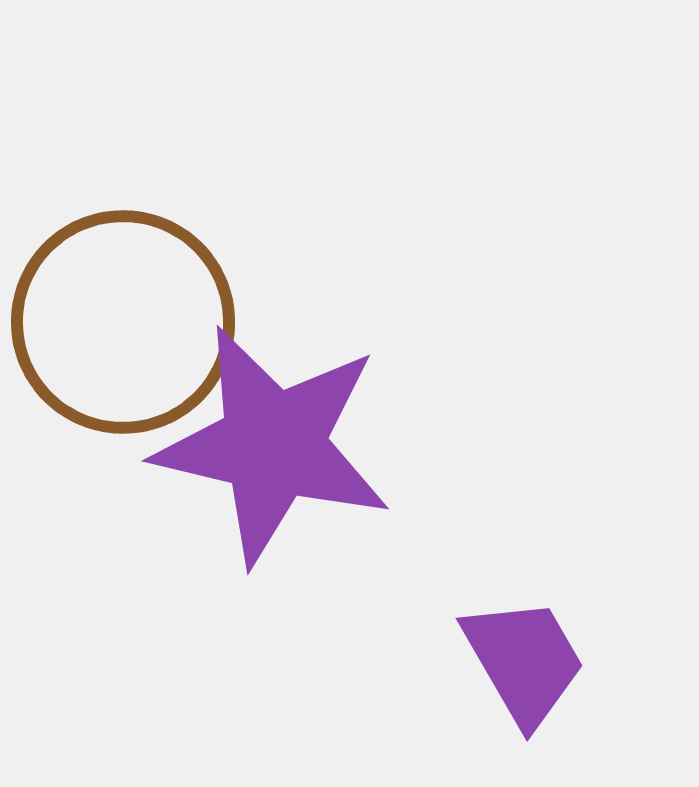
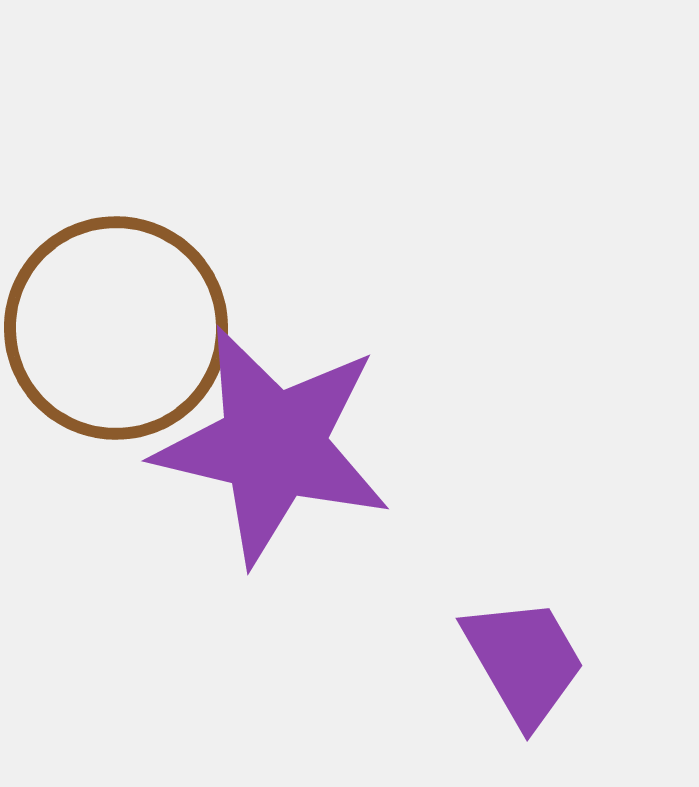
brown circle: moved 7 px left, 6 px down
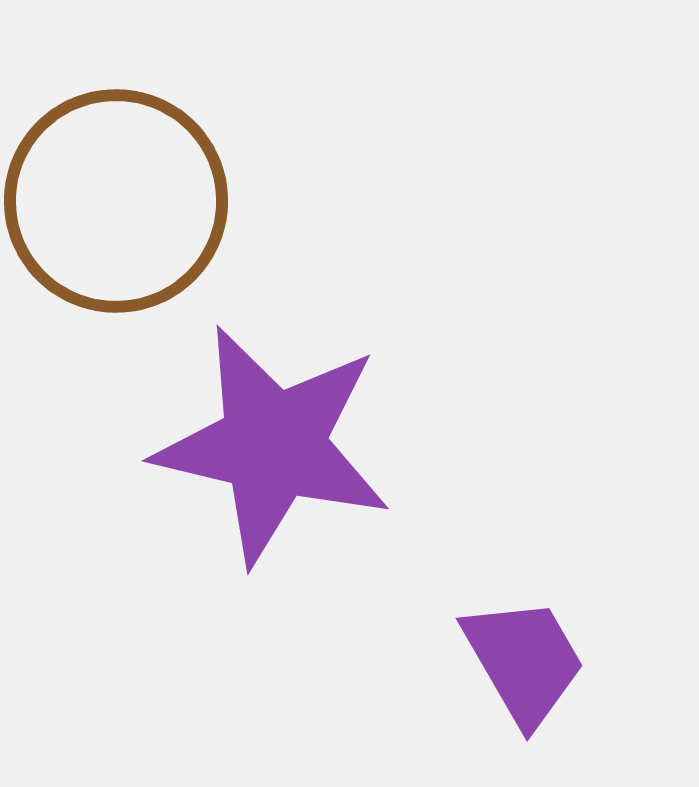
brown circle: moved 127 px up
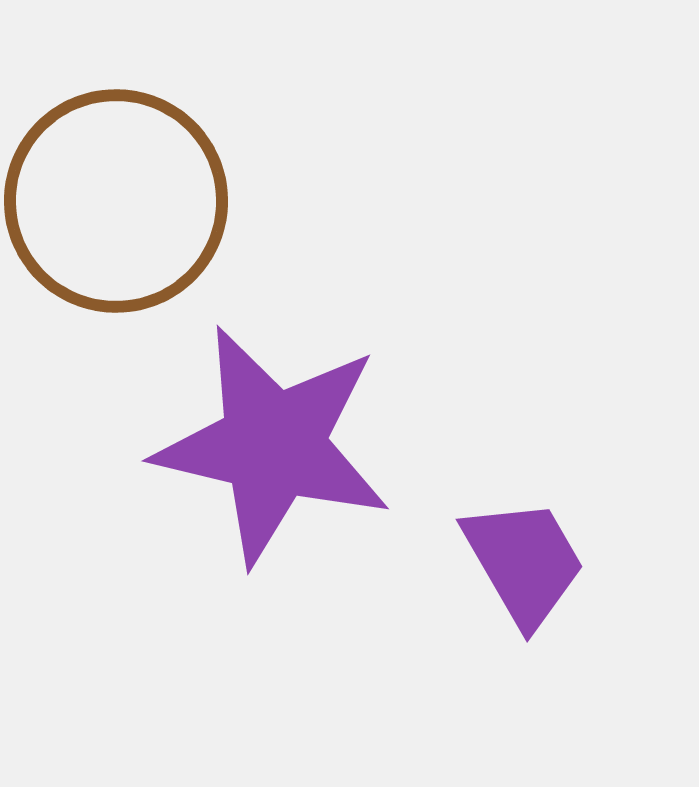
purple trapezoid: moved 99 px up
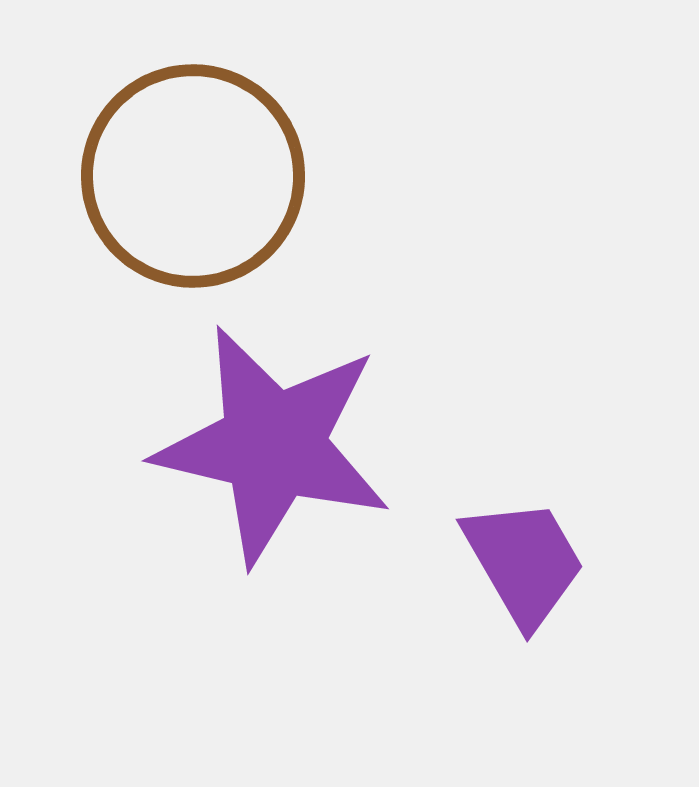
brown circle: moved 77 px right, 25 px up
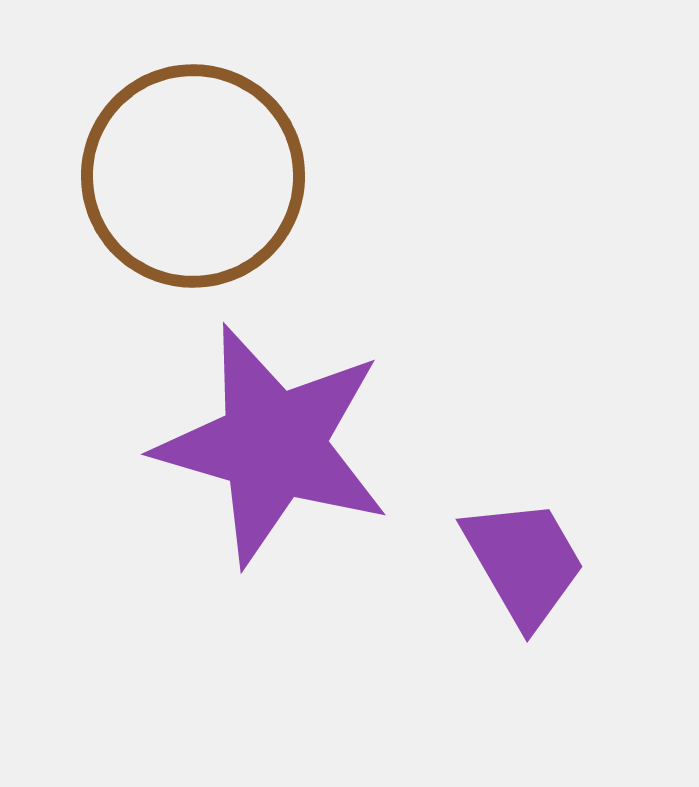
purple star: rotated 3 degrees clockwise
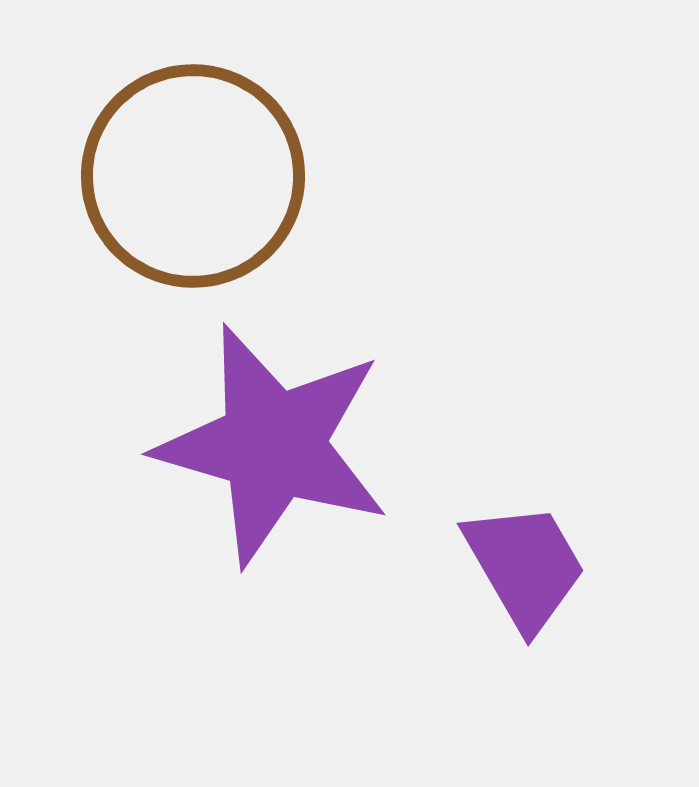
purple trapezoid: moved 1 px right, 4 px down
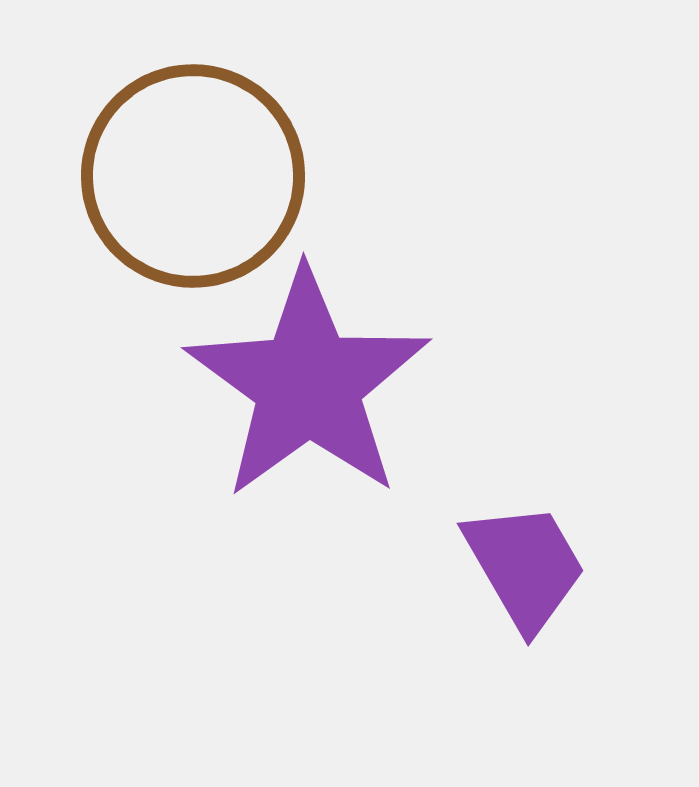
purple star: moved 35 px right, 61 px up; rotated 20 degrees clockwise
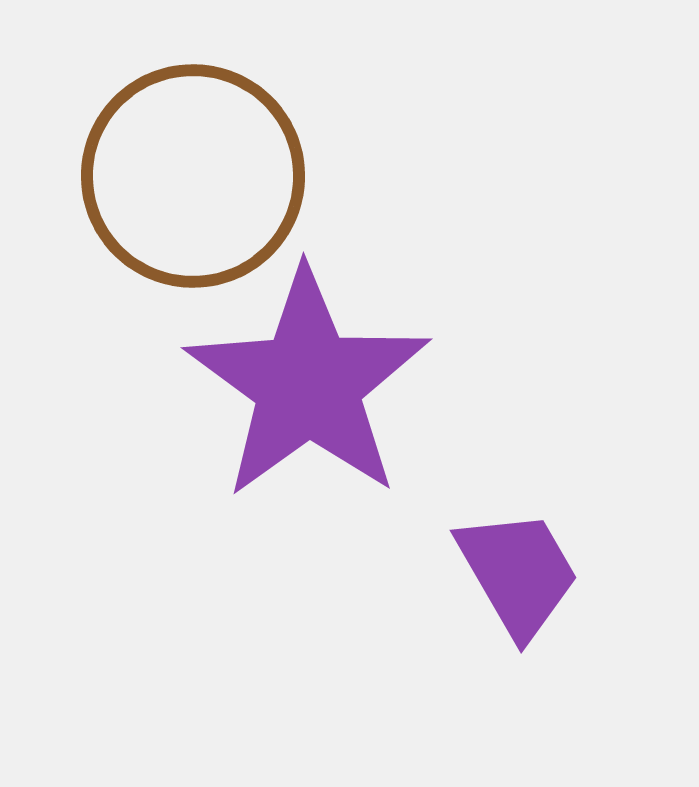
purple trapezoid: moved 7 px left, 7 px down
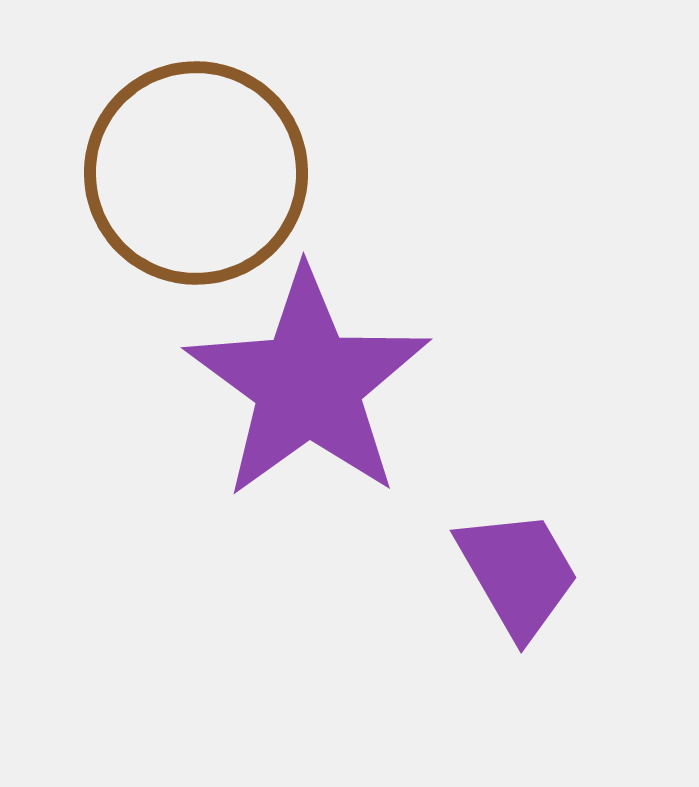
brown circle: moved 3 px right, 3 px up
